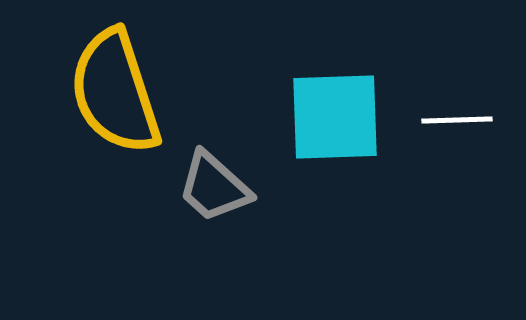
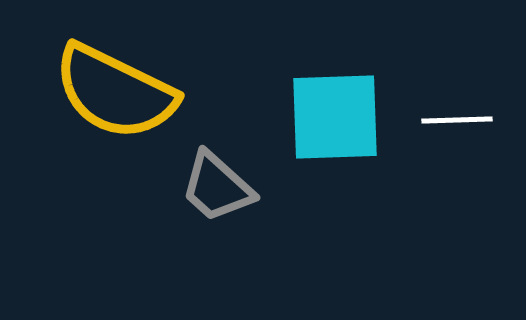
yellow semicircle: rotated 46 degrees counterclockwise
gray trapezoid: moved 3 px right
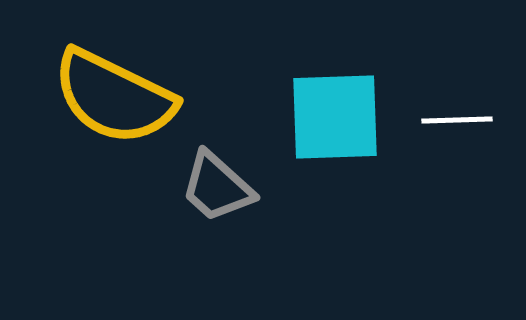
yellow semicircle: moved 1 px left, 5 px down
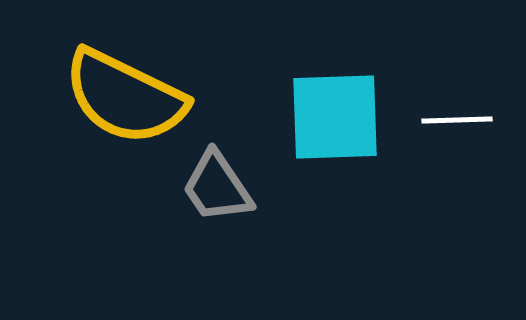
yellow semicircle: moved 11 px right
gray trapezoid: rotated 14 degrees clockwise
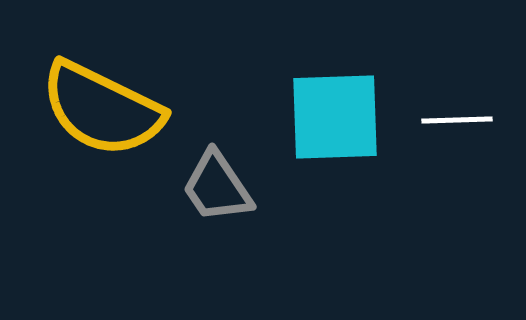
yellow semicircle: moved 23 px left, 12 px down
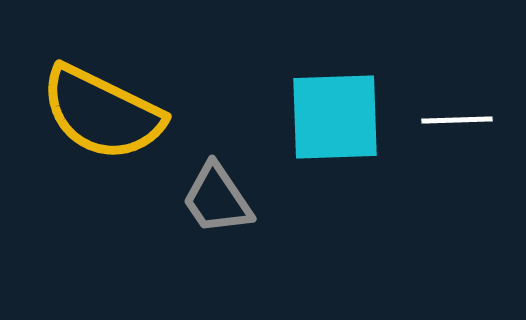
yellow semicircle: moved 4 px down
gray trapezoid: moved 12 px down
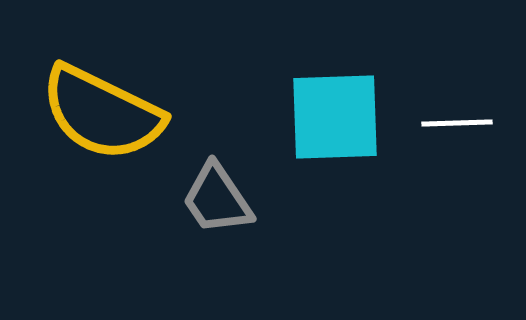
white line: moved 3 px down
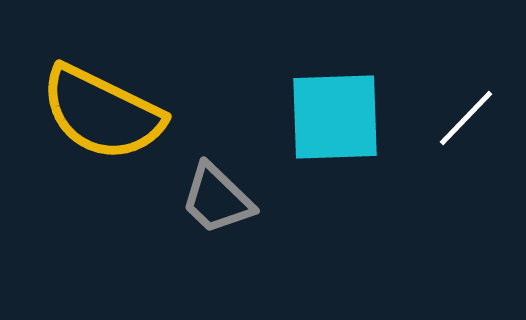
white line: moved 9 px right, 5 px up; rotated 44 degrees counterclockwise
gray trapezoid: rotated 12 degrees counterclockwise
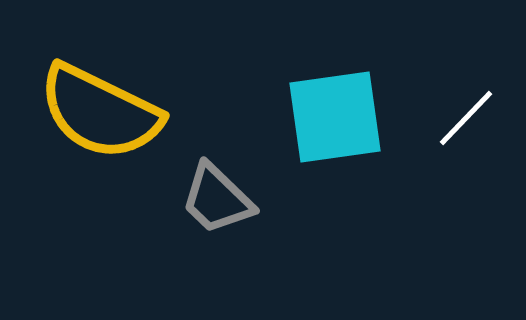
yellow semicircle: moved 2 px left, 1 px up
cyan square: rotated 6 degrees counterclockwise
